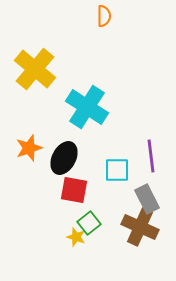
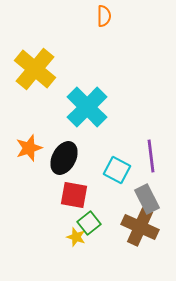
cyan cross: rotated 12 degrees clockwise
cyan square: rotated 28 degrees clockwise
red square: moved 5 px down
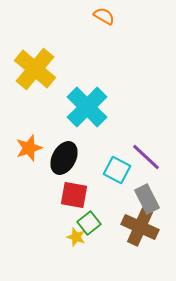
orange semicircle: rotated 60 degrees counterclockwise
purple line: moved 5 px left, 1 px down; rotated 40 degrees counterclockwise
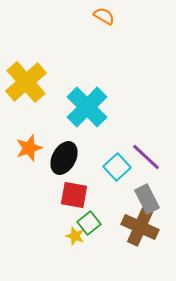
yellow cross: moved 9 px left, 13 px down; rotated 9 degrees clockwise
cyan square: moved 3 px up; rotated 20 degrees clockwise
yellow star: moved 1 px left, 1 px up
